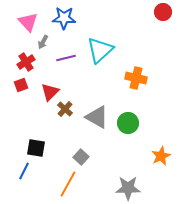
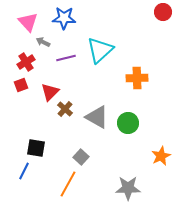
gray arrow: rotated 88 degrees clockwise
orange cross: moved 1 px right; rotated 15 degrees counterclockwise
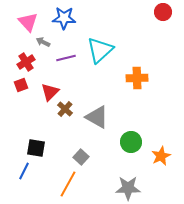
green circle: moved 3 px right, 19 px down
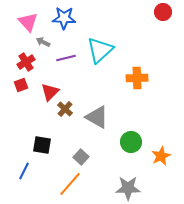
black square: moved 6 px right, 3 px up
orange line: moved 2 px right; rotated 12 degrees clockwise
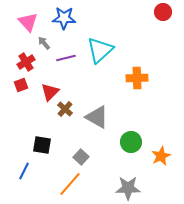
gray arrow: moved 1 px right, 1 px down; rotated 24 degrees clockwise
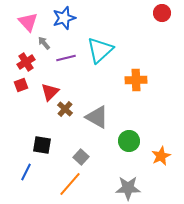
red circle: moved 1 px left, 1 px down
blue star: rotated 20 degrees counterclockwise
orange cross: moved 1 px left, 2 px down
green circle: moved 2 px left, 1 px up
blue line: moved 2 px right, 1 px down
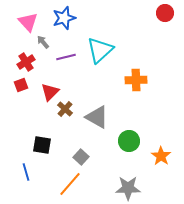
red circle: moved 3 px right
gray arrow: moved 1 px left, 1 px up
purple line: moved 1 px up
orange star: rotated 12 degrees counterclockwise
blue line: rotated 42 degrees counterclockwise
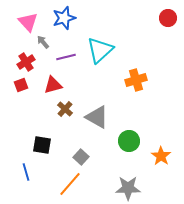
red circle: moved 3 px right, 5 px down
orange cross: rotated 15 degrees counterclockwise
red triangle: moved 3 px right, 7 px up; rotated 30 degrees clockwise
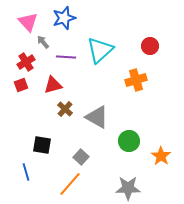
red circle: moved 18 px left, 28 px down
purple line: rotated 18 degrees clockwise
